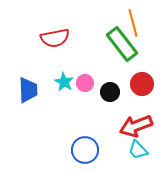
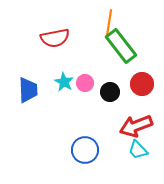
orange line: moved 24 px left; rotated 24 degrees clockwise
green rectangle: moved 1 px left, 2 px down
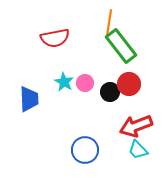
red circle: moved 13 px left
blue trapezoid: moved 1 px right, 9 px down
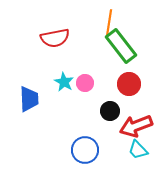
black circle: moved 19 px down
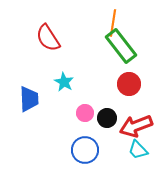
orange line: moved 4 px right
red semicircle: moved 7 px left; rotated 68 degrees clockwise
pink circle: moved 30 px down
black circle: moved 3 px left, 7 px down
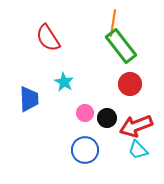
red circle: moved 1 px right
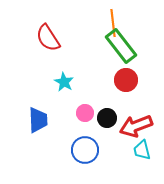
orange line: rotated 16 degrees counterclockwise
red circle: moved 4 px left, 4 px up
blue trapezoid: moved 9 px right, 21 px down
cyan trapezoid: moved 4 px right; rotated 30 degrees clockwise
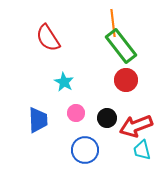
pink circle: moved 9 px left
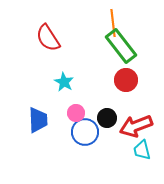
blue circle: moved 18 px up
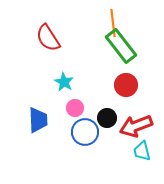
red circle: moved 5 px down
pink circle: moved 1 px left, 5 px up
cyan trapezoid: moved 1 px down
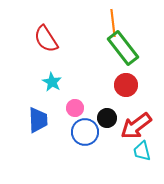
red semicircle: moved 2 px left, 1 px down
green rectangle: moved 2 px right, 2 px down
cyan star: moved 12 px left
red arrow: rotated 16 degrees counterclockwise
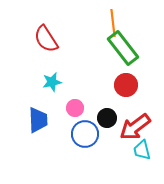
cyan star: rotated 30 degrees clockwise
red arrow: moved 1 px left, 1 px down
blue circle: moved 2 px down
cyan trapezoid: moved 1 px up
